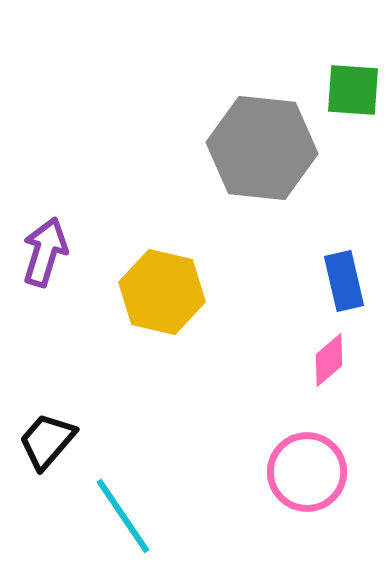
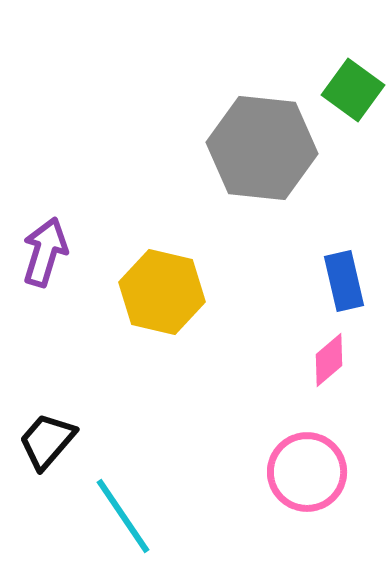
green square: rotated 32 degrees clockwise
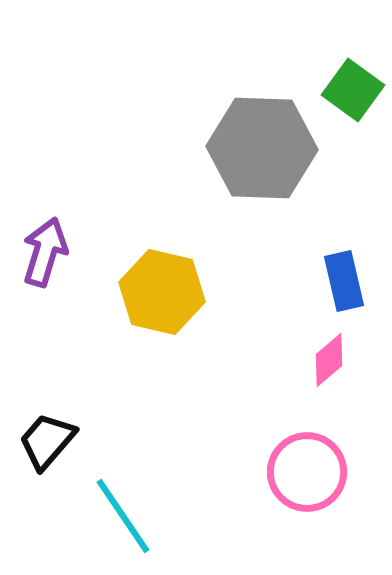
gray hexagon: rotated 4 degrees counterclockwise
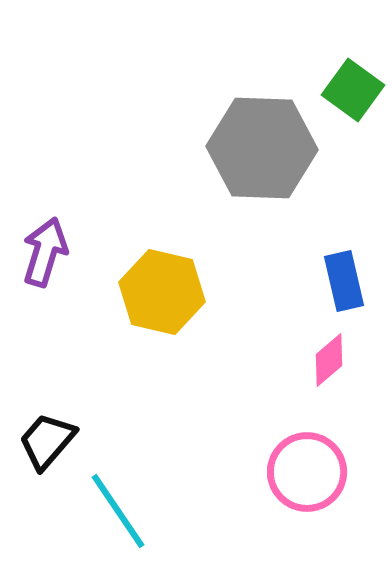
cyan line: moved 5 px left, 5 px up
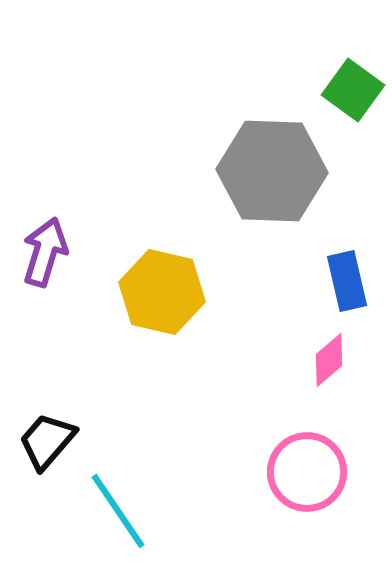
gray hexagon: moved 10 px right, 23 px down
blue rectangle: moved 3 px right
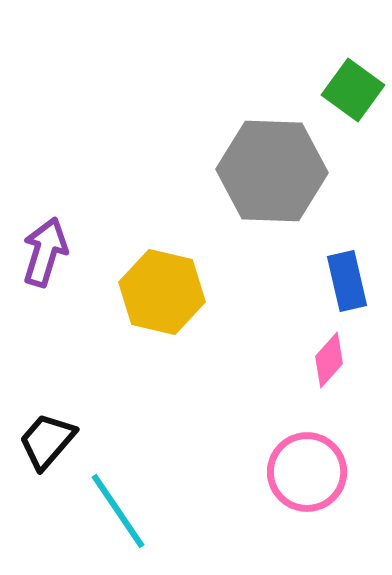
pink diamond: rotated 8 degrees counterclockwise
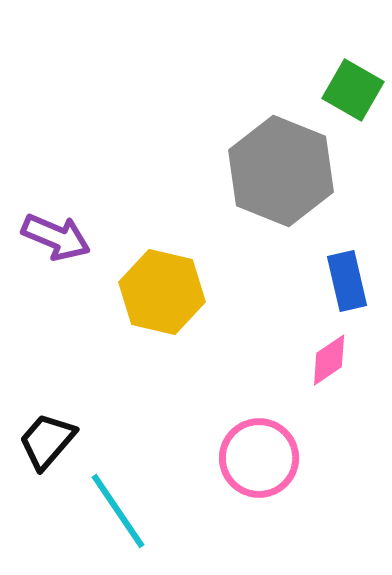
green square: rotated 6 degrees counterclockwise
gray hexagon: moved 9 px right; rotated 20 degrees clockwise
purple arrow: moved 11 px right, 15 px up; rotated 96 degrees clockwise
pink diamond: rotated 14 degrees clockwise
pink circle: moved 48 px left, 14 px up
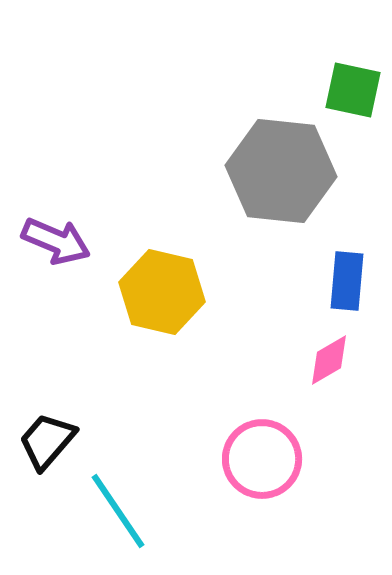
green square: rotated 18 degrees counterclockwise
gray hexagon: rotated 16 degrees counterclockwise
purple arrow: moved 4 px down
blue rectangle: rotated 18 degrees clockwise
pink diamond: rotated 4 degrees clockwise
pink circle: moved 3 px right, 1 px down
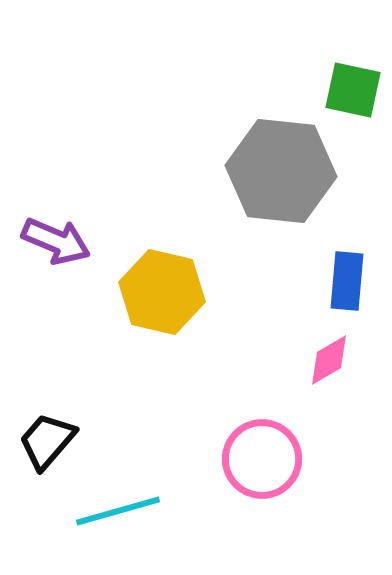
cyan line: rotated 72 degrees counterclockwise
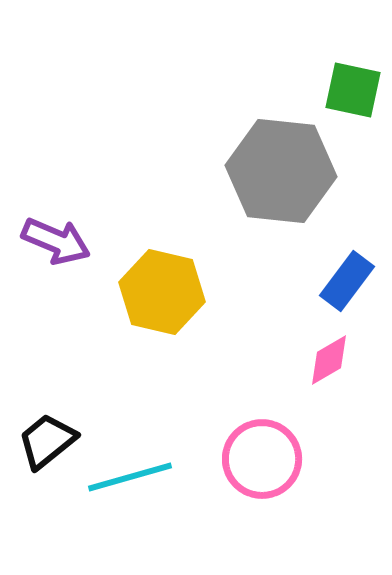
blue rectangle: rotated 32 degrees clockwise
black trapezoid: rotated 10 degrees clockwise
cyan line: moved 12 px right, 34 px up
